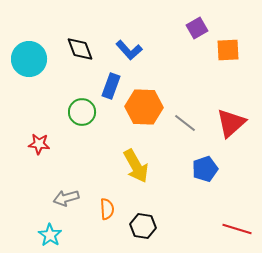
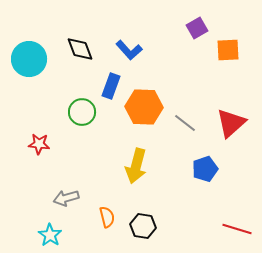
yellow arrow: rotated 44 degrees clockwise
orange semicircle: moved 8 px down; rotated 10 degrees counterclockwise
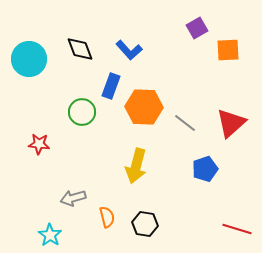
gray arrow: moved 7 px right
black hexagon: moved 2 px right, 2 px up
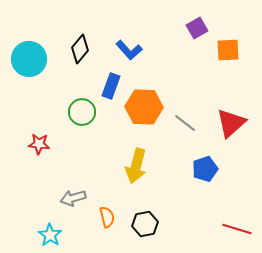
black diamond: rotated 60 degrees clockwise
black hexagon: rotated 20 degrees counterclockwise
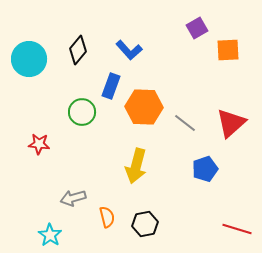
black diamond: moved 2 px left, 1 px down
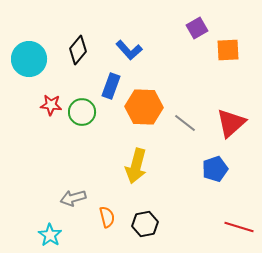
red star: moved 12 px right, 39 px up
blue pentagon: moved 10 px right
red line: moved 2 px right, 2 px up
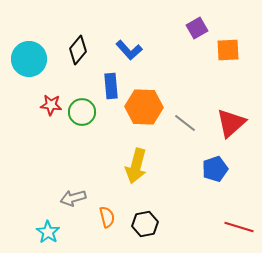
blue rectangle: rotated 25 degrees counterclockwise
cyan star: moved 2 px left, 3 px up
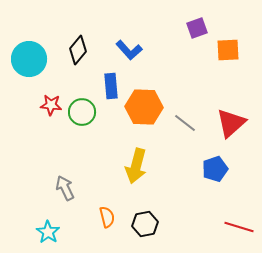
purple square: rotated 10 degrees clockwise
gray arrow: moved 8 px left, 10 px up; rotated 80 degrees clockwise
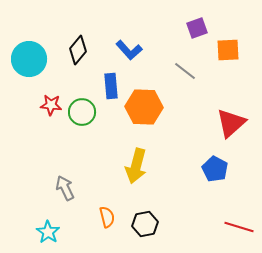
gray line: moved 52 px up
blue pentagon: rotated 25 degrees counterclockwise
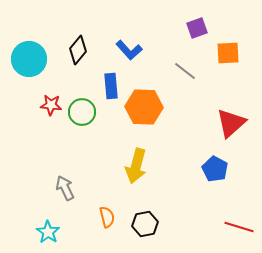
orange square: moved 3 px down
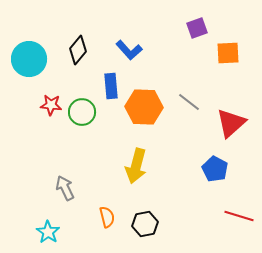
gray line: moved 4 px right, 31 px down
red line: moved 11 px up
